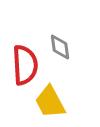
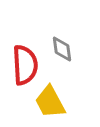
gray diamond: moved 2 px right, 2 px down
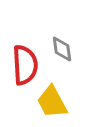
yellow trapezoid: moved 2 px right
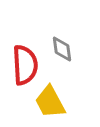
yellow trapezoid: moved 2 px left
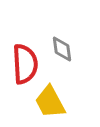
red semicircle: moved 1 px up
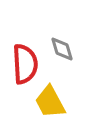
gray diamond: rotated 8 degrees counterclockwise
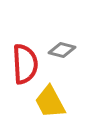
gray diamond: moved 1 px down; rotated 60 degrees counterclockwise
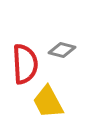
yellow trapezoid: moved 2 px left
